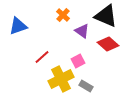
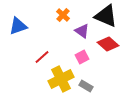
pink square: moved 4 px right, 4 px up
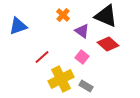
pink square: rotated 24 degrees counterclockwise
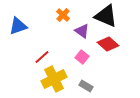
yellow cross: moved 7 px left
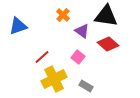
black triangle: rotated 15 degrees counterclockwise
pink square: moved 4 px left
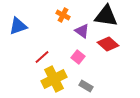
orange cross: rotated 16 degrees counterclockwise
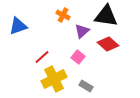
purple triangle: rotated 42 degrees clockwise
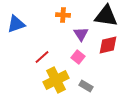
orange cross: rotated 24 degrees counterclockwise
blue triangle: moved 2 px left, 2 px up
purple triangle: moved 1 px left, 3 px down; rotated 21 degrees counterclockwise
red diamond: moved 1 px down; rotated 55 degrees counterclockwise
yellow cross: moved 2 px right, 1 px down
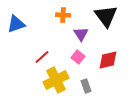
black triangle: rotated 45 degrees clockwise
red diamond: moved 15 px down
gray rectangle: rotated 40 degrees clockwise
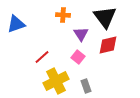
black triangle: moved 1 px left, 1 px down
red diamond: moved 15 px up
yellow cross: moved 1 px down
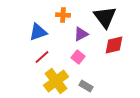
blue triangle: moved 22 px right, 8 px down
purple triangle: rotated 35 degrees clockwise
red diamond: moved 6 px right
yellow cross: rotated 10 degrees counterclockwise
gray rectangle: rotated 40 degrees counterclockwise
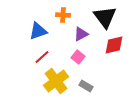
blue triangle: moved 1 px up
